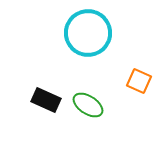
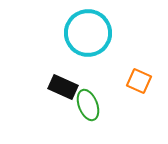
black rectangle: moved 17 px right, 13 px up
green ellipse: rotated 36 degrees clockwise
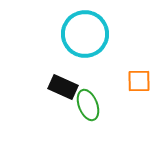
cyan circle: moved 3 px left, 1 px down
orange square: rotated 25 degrees counterclockwise
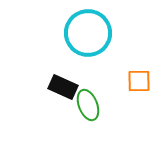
cyan circle: moved 3 px right, 1 px up
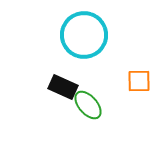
cyan circle: moved 4 px left, 2 px down
green ellipse: rotated 20 degrees counterclockwise
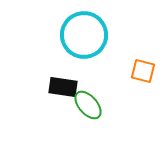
orange square: moved 4 px right, 10 px up; rotated 15 degrees clockwise
black rectangle: rotated 16 degrees counterclockwise
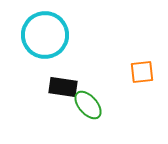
cyan circle: moved 39 px left
orange square: moved 1 px left, 1 px down; rotated 20 degrees counterclockwise
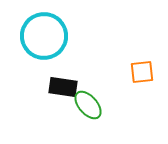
cyan circle: moved 1 px left, 1 px down
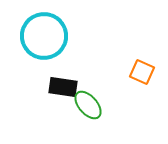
orange square: rotated 30 degrees clockwise
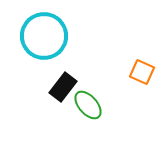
black rectangle: rotated 60 degrees counterclockwise
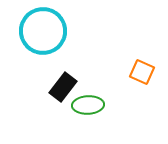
cyan circle: moved 1 px left, 5 px up
green ellipse: rotated 52 degrees counterclockwise
